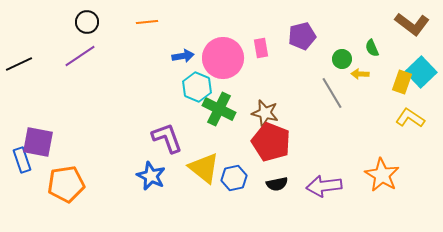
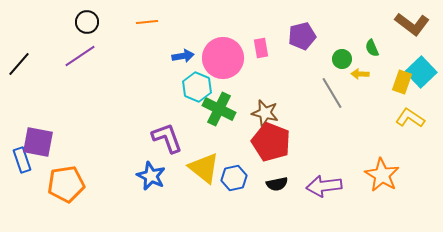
black line: rotated 24 degrees counterclockwise
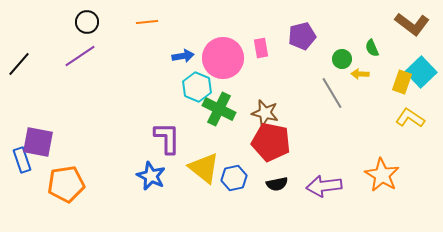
purple L-shape: rotated 20 degrees clockwise
red pentagon: rotated 9 degrees counterclockwise
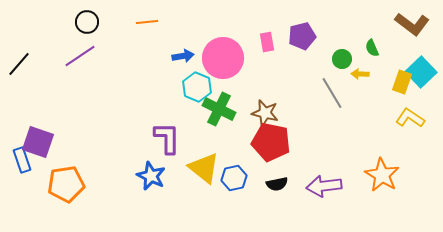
pink rectangle: moved 6 px right, 6 px up
purple square: rotated 8 degrees clockwise
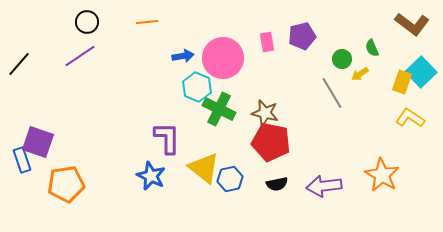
yellow arrow: rotated 36 degrees counterclockwise
blue hexagon: moved 4 px left, 1 px down
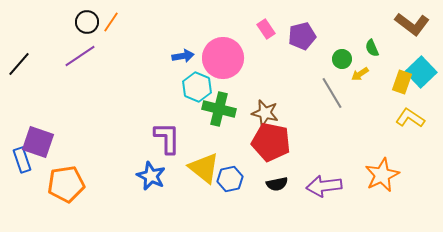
orange line: moved 36 px left; rotated 50 degrees counterclockwise
pink rectangle: moved 1 px left, 13 px up; rotated 24 degrees counterclockwise
green cross: rotated 12 degrees counterclockwise
orange star: rotated 16 degrees clockwise
